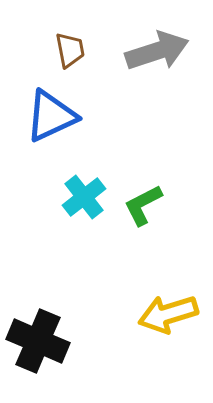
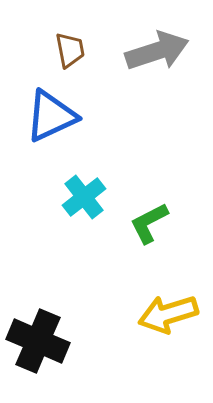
green L-shape: moved 6 px right, 18 px down
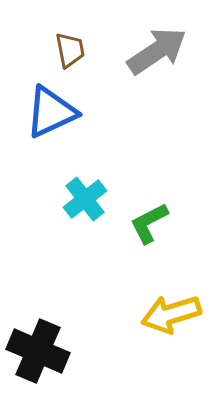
gray arrow: rotated 16 degrees counterclockwise
blue triangle: moved 4 px up
cyan cross: moved 1 px right, 2 px down
yellow arrow: moved 3 px right
black cross: moved 10 px down
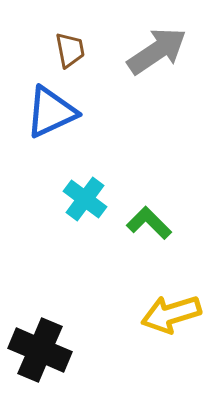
cyan cross: rotated 15 degrees counterclockwise
green L-shape: rotated 72 degrees clockwise
black cross: moved 2 px right, 1 px up
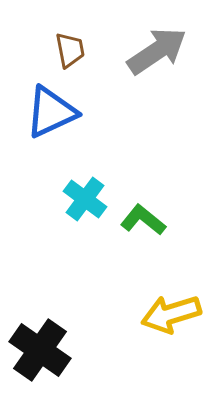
green L-shape: moved 6 px left, 3 px up; rotated 6 degrees counterclockwise
black cross: rotated 12 degrees clockwise
